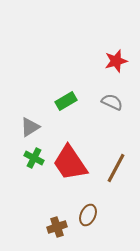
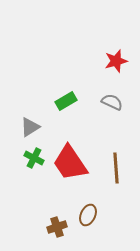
brown line: rotated 32 degrees counterclockwise
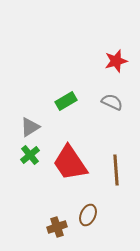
green cross: moved 4 px left, 3 px up; rotated 24 degrees clockwise
brown line: moved 2 px down
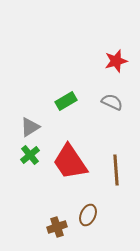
red trapezoid: moved 1 px up
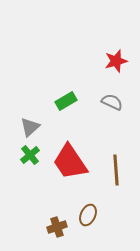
gray triangle: rotated 10 degrees counterclockwise
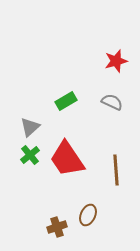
red trapezoid: moved 3 px left, 3 px up
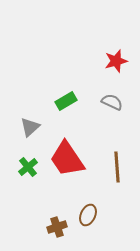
green cross: moved 2 px left, 12 px down
brown line: moved 1 px right, 3 px up
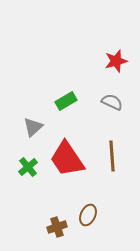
gray triangle: moved 3 px right
brown line: moved 5 px left, 11 px up
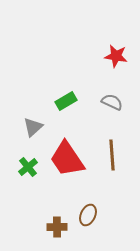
red star: moved 5 px up; rotated 25 degrees clockwise
brown line: moved 1 px up
brown cross: rotated 18 degrees clockwise
